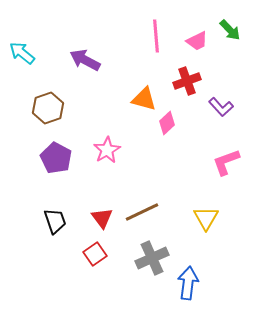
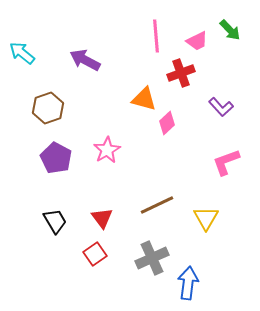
red cross: moved 6 px left, 8 px up
brown line: moved 15 px right, 7 px up
black trapezoid: rotated 12 degrees counterclockwise
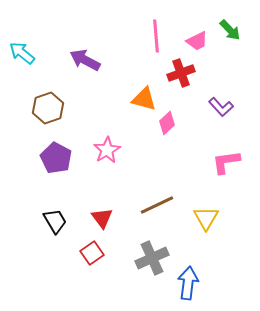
pink L-shape: rotated 12 degrees clockwise
red square: moved 3 px left, 1 px up
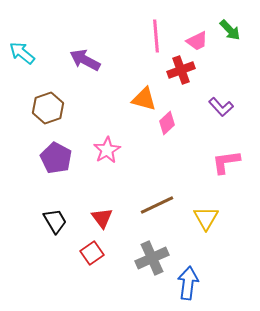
red cross: moved 3 px up
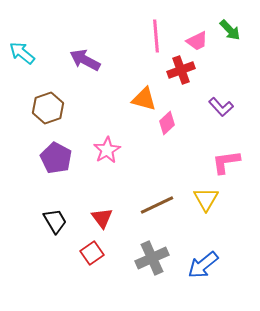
yellow triangle: moved 19 px up
blue arrow: moved 15 px right, 18 px up; rotated 136 degrees counterclockwise
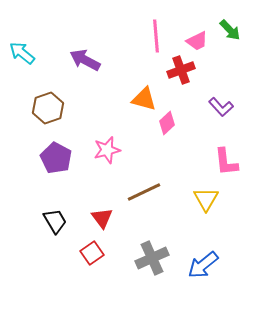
pink star: rotated 16 degrees clockwise
pink L-shape: rotated 88 degrees counterclockwise
brown line: moved 13 px left, 13 px up
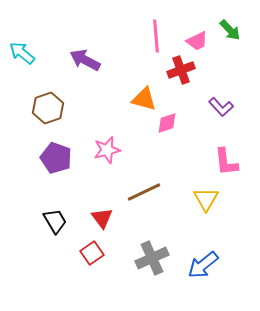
pink diamond: rotated 25 degrees clockwise
purple pentagon: rotated 8 degrees counterclockwise
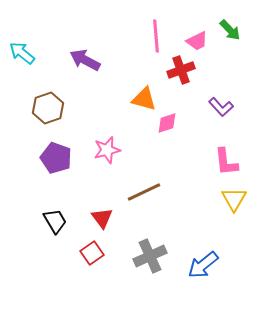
yellow triangle: moved 28 px right
gray cross: moved 2 px left, 2 px up
